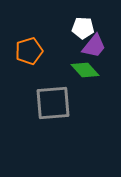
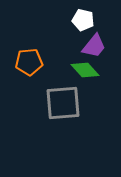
white pentagon: moved 8 px up; rotated 10 degrees clockwise
orange pentagon: moved 11 px down; rotated 12 degrees clockwise
gray square: moved 10 px right
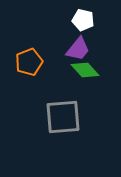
purple trapezoid: moved 16 px left, 3 px down
orange pentagon: rotated 16 degrees counterclockwise
gray square: moved 14 px down
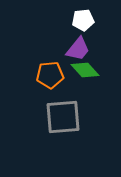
white pentagon: rotated 20 degrees counterclockwise
orange pentagon: moved 21 px right, 13 px down; rotated 16 degrees clockwise
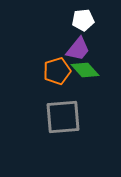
orange pentagon: moved 7 px right, 4 px up; rotated 12 degrees counterclockwise
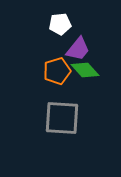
white pentagon: moved 23 px left, 4 px down
gray square: moved 1 px left, 1 px down; rotated 9 degrees clockwise
